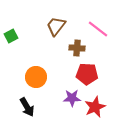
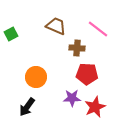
brown trapezoid: rotated 75 degrees clockwise
green square: moved 2 px up
black arrow: rotated 66 degrees clockwise
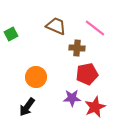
pink line: moved 3 px left, 1 px up
red pentagon: rotated 15 degrees counterclockwise
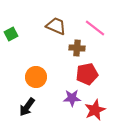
red star: moved 3 px down
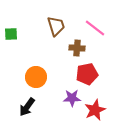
brown trapezoid: rotated 50 degrees clockwise
green square: rotated 24 degrees clockwise
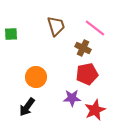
brown cross: moved 6 px right; rotated 21 degrees clockwise
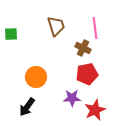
pink line: rotated 45 degrees clockwise
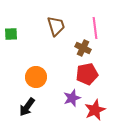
purple star: rotated 18 degrees counterclockwise
